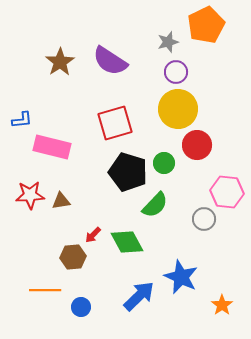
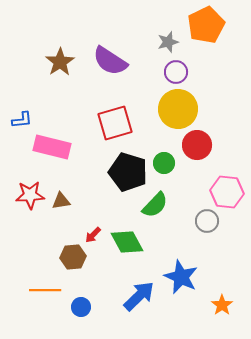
gray circle: moved 3 px right, 2 px down
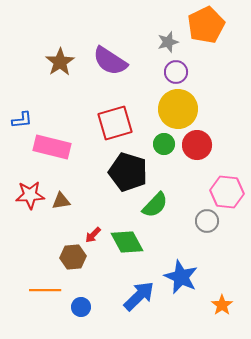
green circle: moved 19 px up
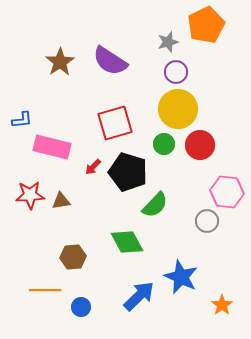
red circle: moved 3 px right
red arrow: moved 68 px up
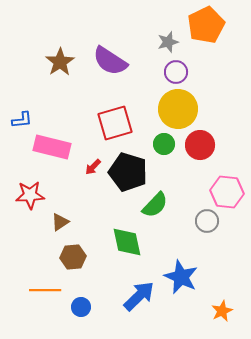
brown triangle: moved 1 px left, 21 px down; rotated 24 degrees counterclockwise
green diamond: rotated 16 degrees clockwise
orange star: moved 6 px down; rotated 10 degrees clockwise
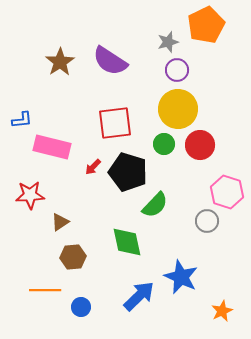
purple circle: moved 1 px right, 2 px up
red square: rotated 9 degrees clockwise
pink hexagon: rotated 12 degrees clockwise
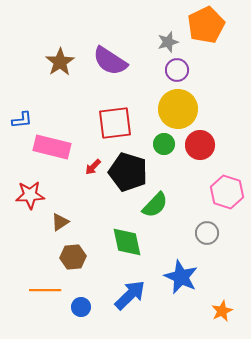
gray circle: moved 12 px down
blue arrow: moved 9 px left, 1 px up
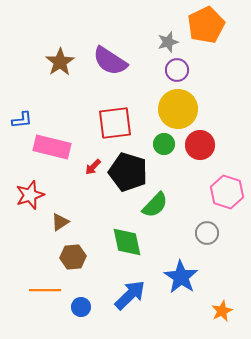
red star: rotated 16 degrees counterclockwise
blue star: rotated 8 degrees clockwise
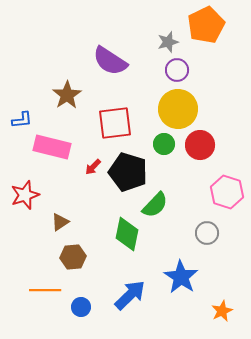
brown star: moved 7 px right, 33 px down
red star: moved 5 px left
green diamond: moved 8 px up; rotated 24 degrees clockwise
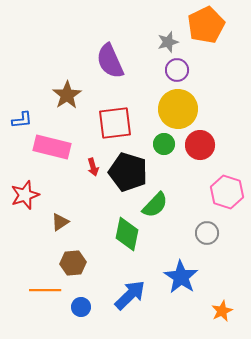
purple semicircle: rotated 33 degrees clockwise
red arrow: rotated 60 degrees counterclockwise
brown hexagon: moved 6 px down
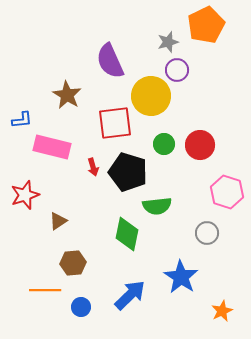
brown star: rotated 8 degrees counterclockwise
yellow circle: moved 27 px left, 13 px up
green semicircle: moved 2 px right, 1 px down; rotated 40 degrees clockwise
brown triangle: moved 2 px left, 1 px up
